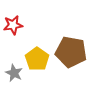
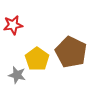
brown pentagon: rotated 16 degrees clockwise
gray star: moved 3 px right, 2 px down; rotated 12 degrees counterclockwise
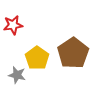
brown pentagon: moved 2 px right, 1 px down; rotated 12 degrees clockwise
yellow pentagon: moved 1 px up
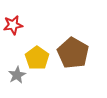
brown pentagon: rotated 8 degrees counterclockwise
gray star: rotated 30 degrees clockwise
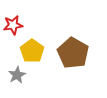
yellow pentagon: moved 5 px left, 7 px up
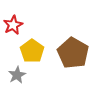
red star: rotated 18 degrees counterclockwise
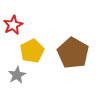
yellow pentagon: rotated 10 degrees clockwise
